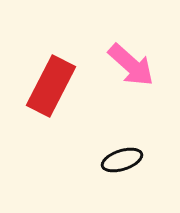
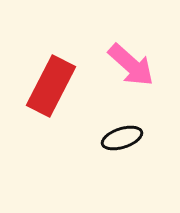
black ellipse: moved 22 px up
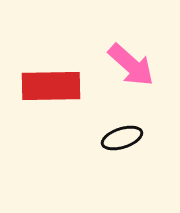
red rectangle: rotated 62 degrees clockwise
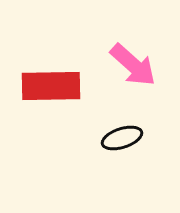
pink arrow: moved 2 px right
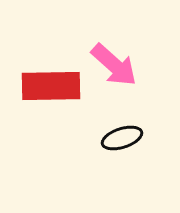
pink arrow: moved 19 px left
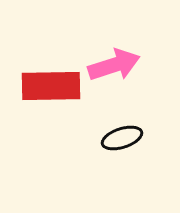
pink arrow: rotated 60 degrees counterclockwise
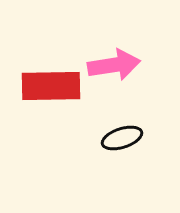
pink arrow: rotated 9 degrees clockwise
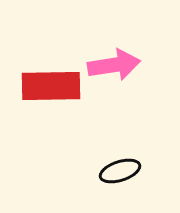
black ellipse: moved 2 px left, 33 px down
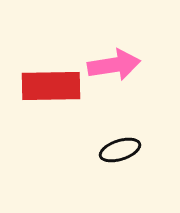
black ellipse: moved 21 px up
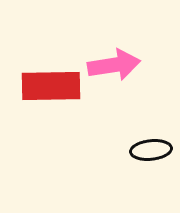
black ellipse: moved 31 px right; rotated 12 degrees clockwise
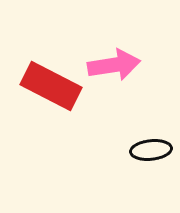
red rectangle: rotated 28 degrees clockwise
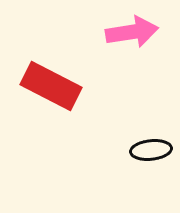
pink arrow: moved 18 px right, 33 px up
